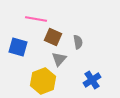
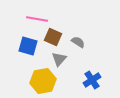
pink line: moved 1 px right
gray semicircle: rotated 48 degrees counterclockwise
blue square: moved 10 px right, 1 px up
yellow hexagon: rotated 10 degrees clockwise
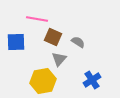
blue square: moved 12 px left, 4 px up; rotated 18 degrees counterclockwise
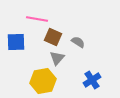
gray triangle: moved 2 px left, 1 px up
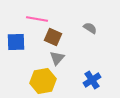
gray semicircle: moved 12 px right, 14 px up
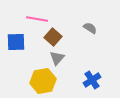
brown square: rotated 18 degrees clockwise
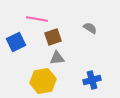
brown square: rotated 30 degrees clockwise
blue square: rotated 24 degrees counterclockwise
gray triangle: rotated 42 degrees clockwise
blue cross: rotated 18 degrees clockwise
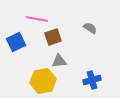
gray triangle: moved 2 px right, 3 px down
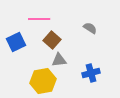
pink line: moved 2 px right; rotated 10 degrees counterclockwise
brown square: moved 1 px left, 3 px down; rotated 30 degrees counterclockwise
gray triangle: moved 1 px up
blue cross: moved 1 px left, 7 px up
